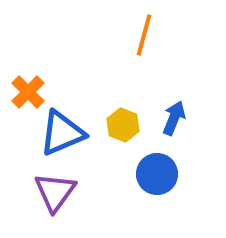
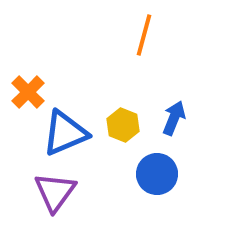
blue triangle: moved 3 px right
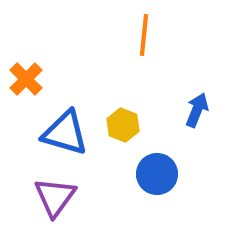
orange line: rotated 9 degrees counterclockwise
orange cross: moved 2 px left, 13 px up
blue arrow: moved 23 px right, 8 px up
blue triangle: rotated 39 degrees clockwise
purple triangle: moved 5 px down
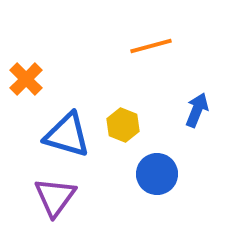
orange line: moved 7 px right, 11 px down; rotated 69 degrees clockwise
blue triangle: moved 2 px right, 2 px down
